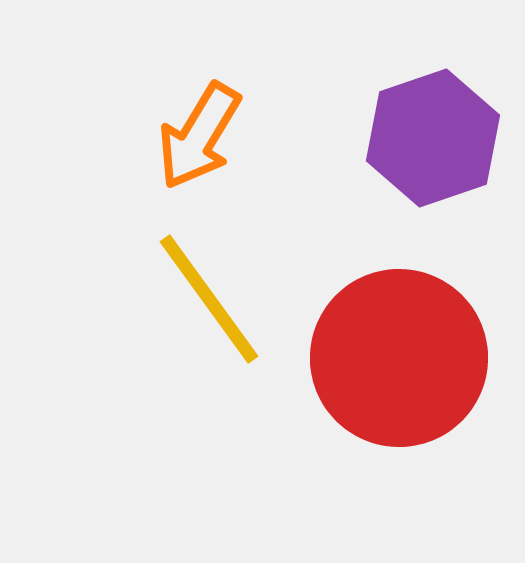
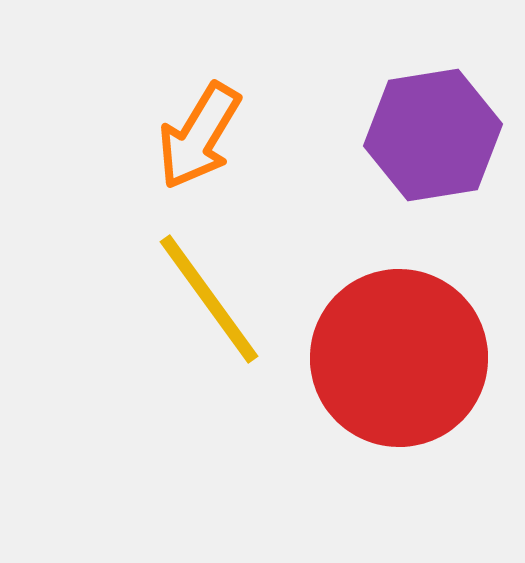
purple hexagon: moved 3 px up; rotated 10 degrees clockwise
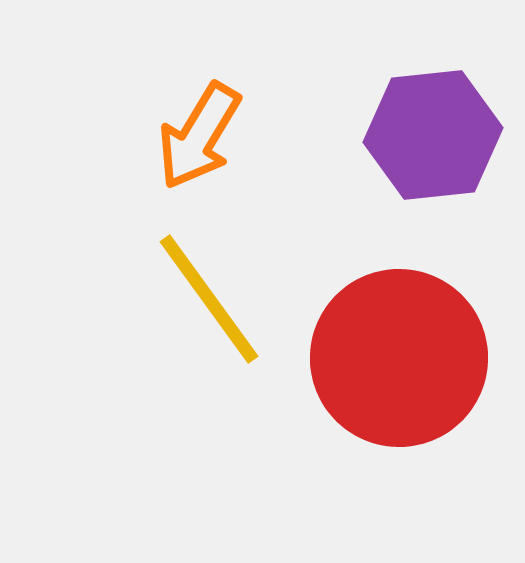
purple hexagon: rotated 3 degrees clockwise
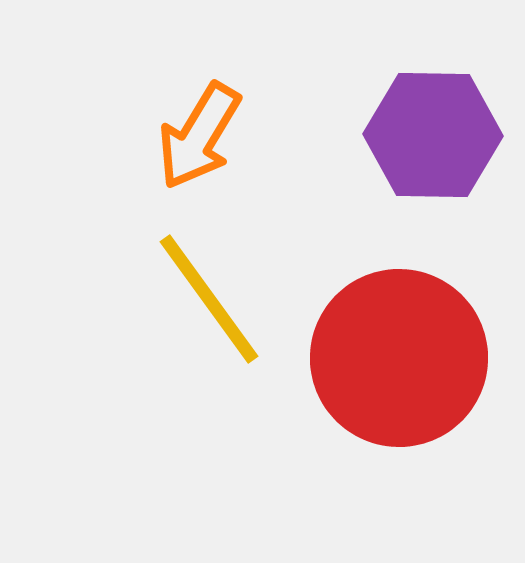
purple hexagon: rotated 7 degrees clockwise
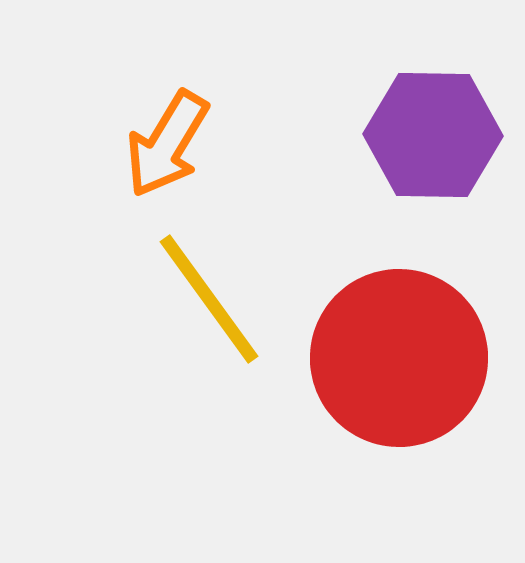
orange arrow: moved 32 px left, 8 px down
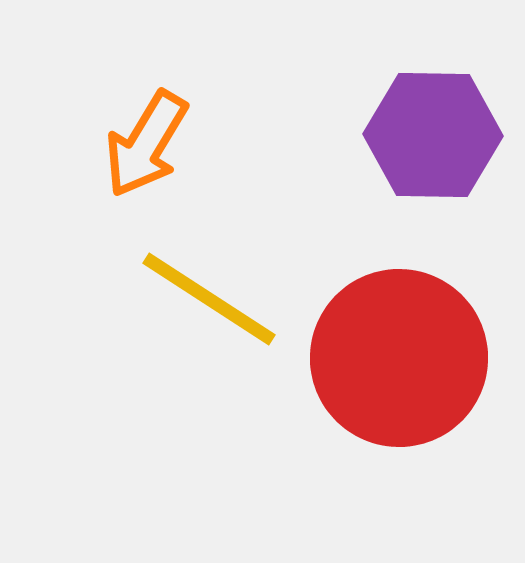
orange arrow: moved 21 px left
yellow line: rotated 21 degrees counterclockwise
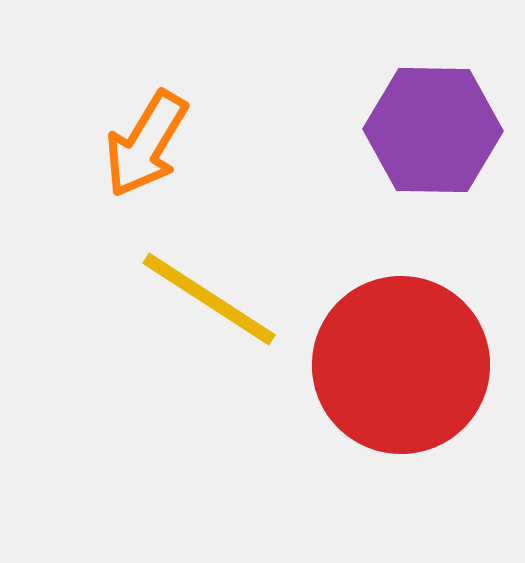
purple hexagon: moved 5 px up
red circle: moved 2 px right, 7 px down
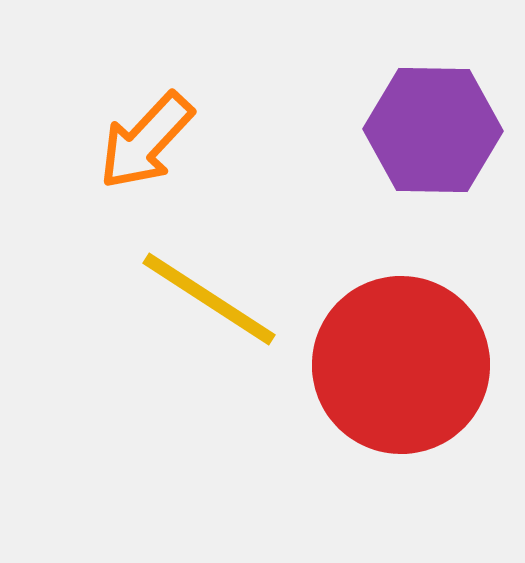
orange arrow: moved 3 px up; rotated 12 degrees clockwise
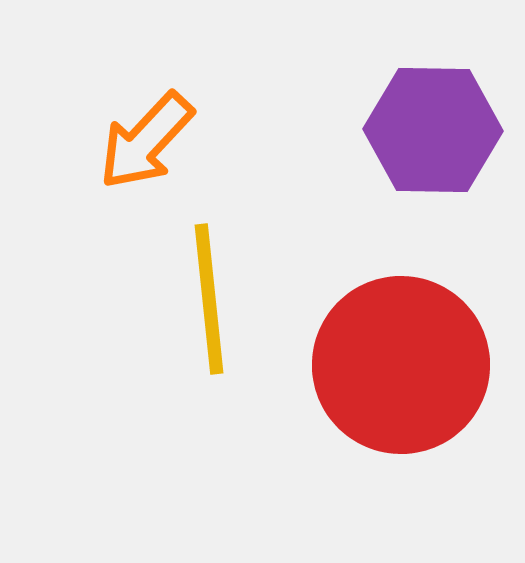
yellow line: rotated 51 degrees clockwise
